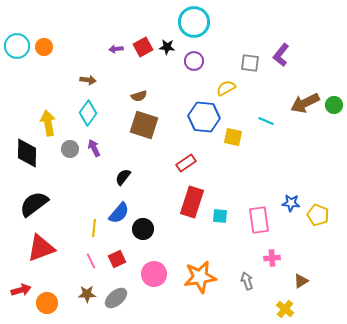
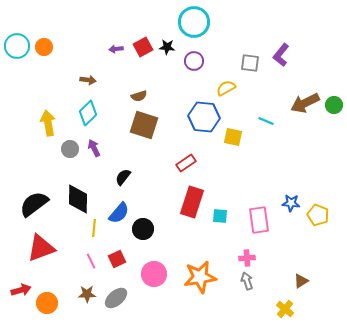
cyan diamond at (88, 113): rotated 10 degrees clockwise
black diamond at (27, 153): moved 51 px right, 46 px down
pink cross at (272, 258): moved 25 px left
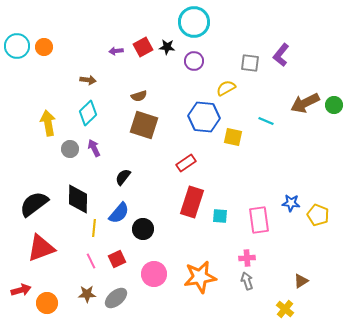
purple arrow at (116, 49): moved 2 px down
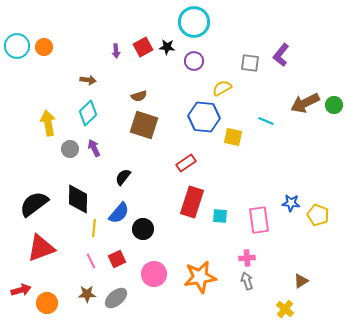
purple arrow at (116, 51): rotated 88 degrees counterclockwise
yellow semicircle at (226, 88): moved 4 px left
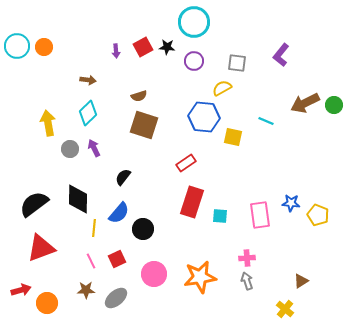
gray square at (250, 63): moved 13 px left
pink rectangle at (259, 220): moved 1 px right, 5 px up
brown star at (87, 294): moved 1 px left, 4 px up
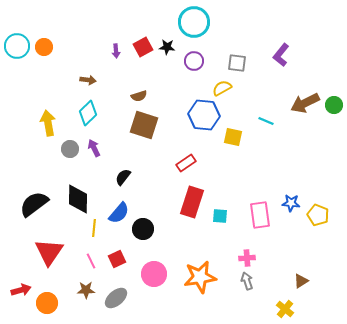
blue hexagon at (204, 117): moved 2 px up
red triangle at (41, 248): moved 8 px right, 4 px down; rotated 36 degrees counterclockwise
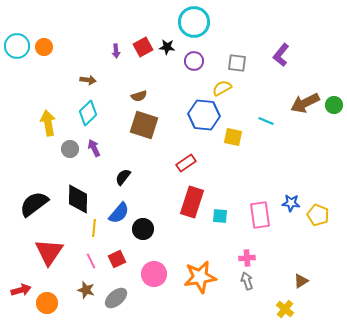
brown star at (86, 290): rotated 18 degrees clockwise
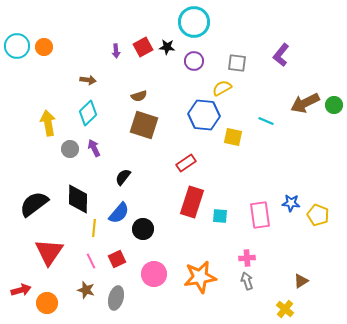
gray ellipse at (116, 298): rotated 35 degrees counterclockwise
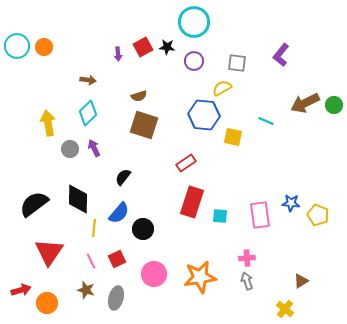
purple arrow at (116, 51): moved 2 px right, 3 px down
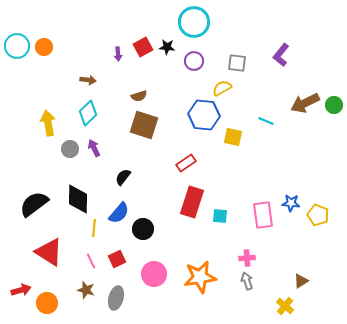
pink rectangle at (260, 215): moved 3 px right
red triangle at (49, 252): rotated 32 degrees counterclockwise
yellow cross at (285, 309): moved 3 px up
